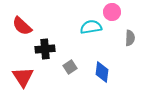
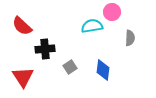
cyan semicircle: moved 1 px right, 1 px up
blue diamond: moved 1 px right, 2 px up
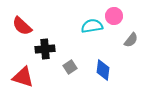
pink circle: moved 2 px right, 4 px down
gray semicircle: moved 1 px right, 2 px down; rotated 35 degrees clockwise
red triangle: rotated 40 degrees counterclockwise
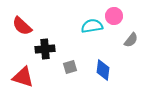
gray square: rotated 16 degrees clockwise
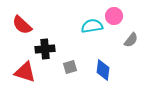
red semicircle: moved 1 px up
red triangle: moved 2 px right, 5 px up
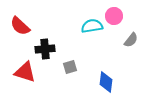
red semicircle: moved 2 px left, 1 px down
blue diamond: moved 3 px right, 12 px down
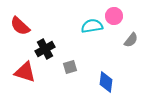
black cross: rotated 24 degrees counterclockwise
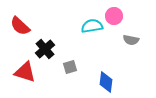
gray semicircle: rotated 63 degrees clockwise
black cross: rotated 12 degrees counterclockwise
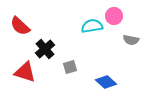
blue diamond: rotated 55 degrees counterclockwise
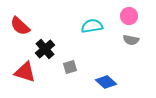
pink circle: moved 15 px right
